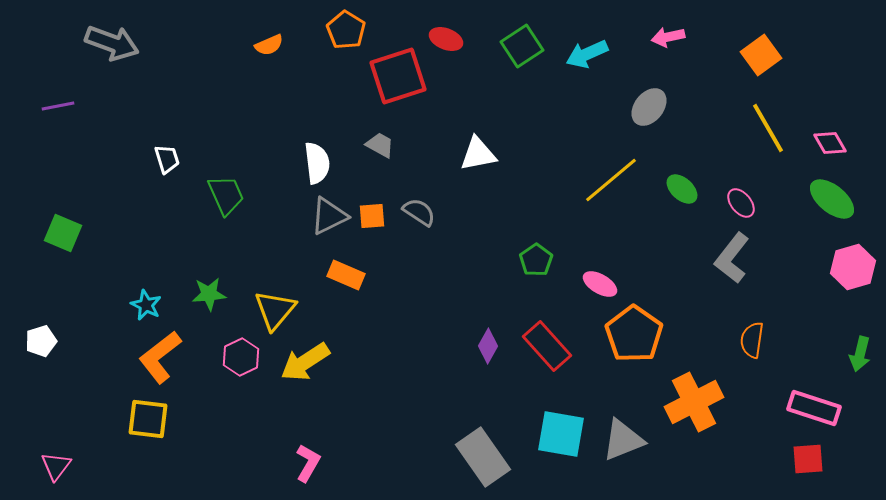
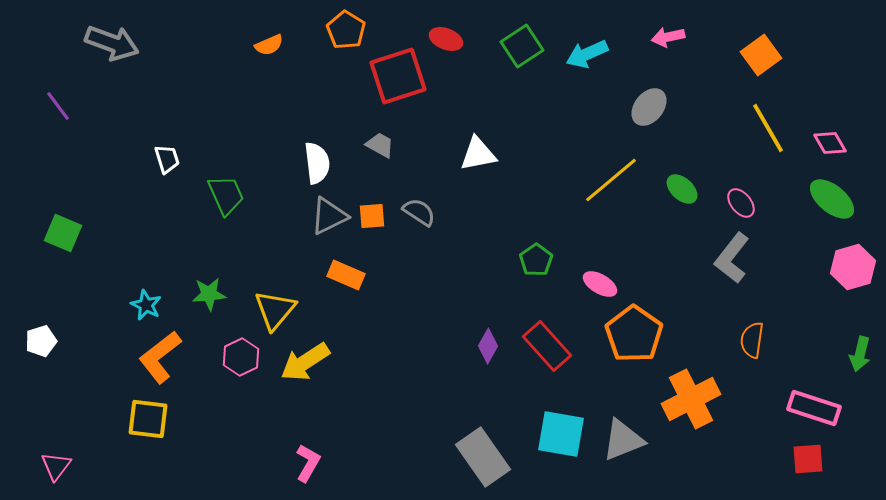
purple line at (58, 106): rotated 64 degrees clockwise
orange cross at (694, 402): moved 3 px left, 3 px up
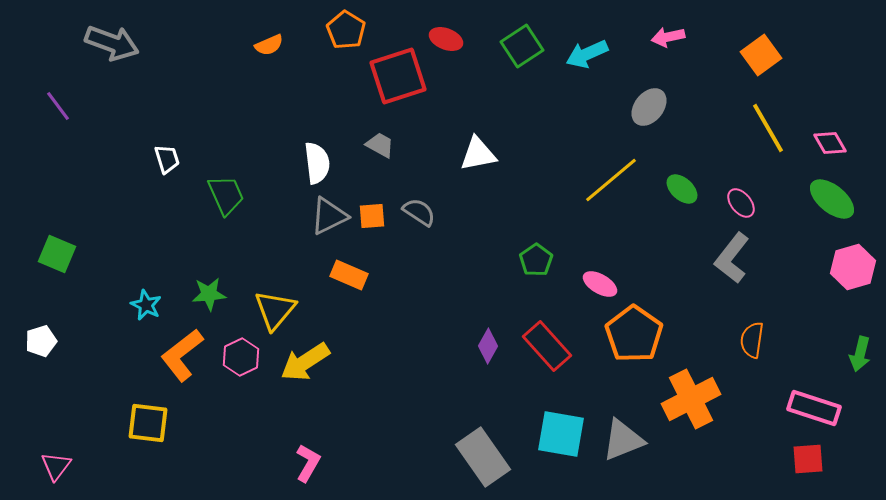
green square at (63, 233): moved 6 px left, 21 px down
orange rectangle at (346, 275): moved 3 px right
orange L-shape at (160, 357): moved 22 px right, 2 px up
yellow square at (148, 419): moved 4 px down
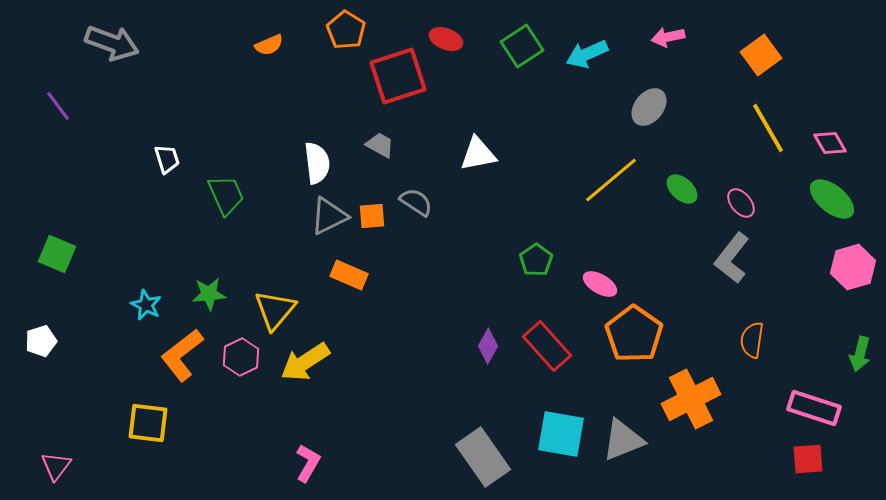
gray semicircle at (419, 212): moved 3 px left, 10 px up
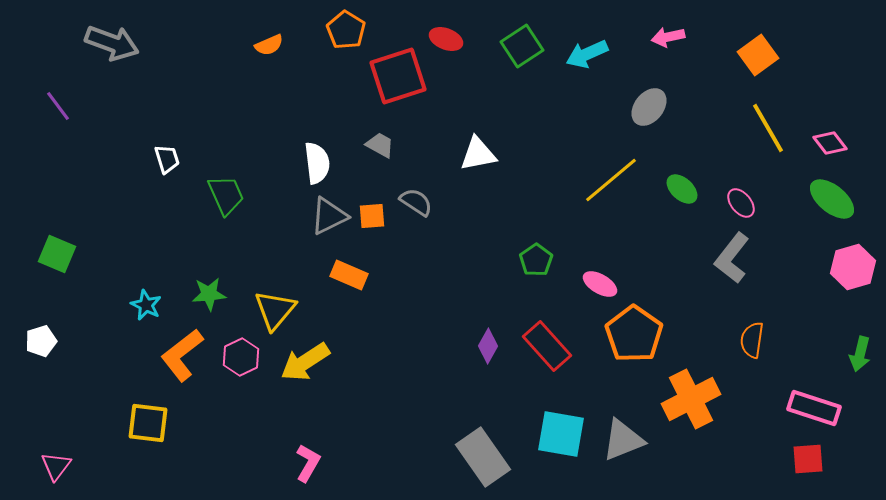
orange square at (761, 55): moved 3 px left
pink diamond at (830, 143): rotated 8 degrees counterclockwise
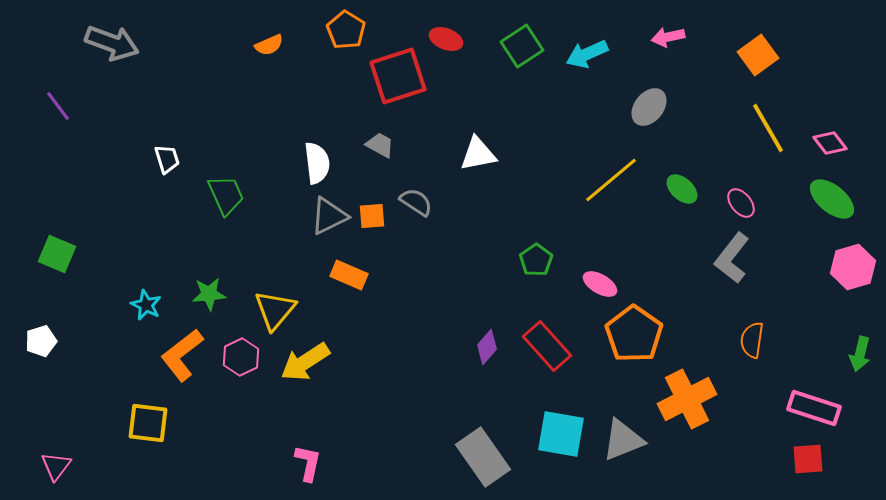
purple diamond at (488, 346): moved 1 px left, 1 px down; rotated 12 degrees clockwise
orange cross at (691, 399): moved 4 px left
pink L-shape at (308, 463): rotated 18 degrees counterclockwise
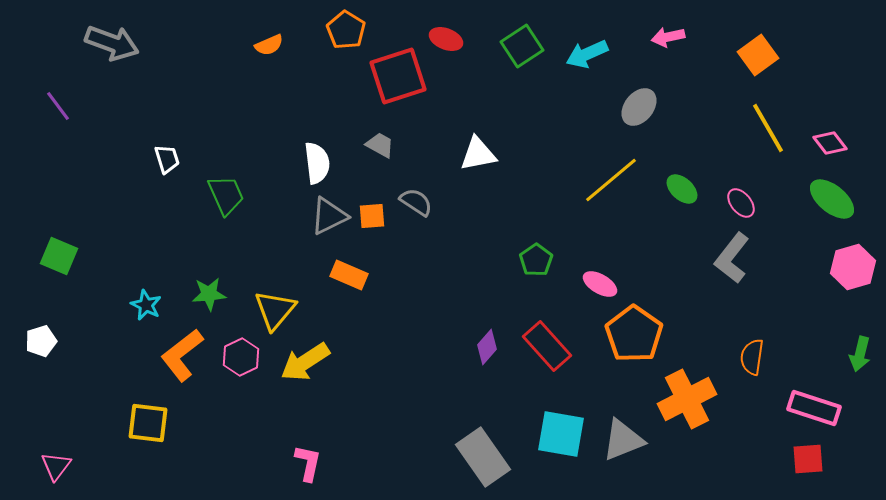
gray ellipse at (649, 107): moved 10 px left
green square at (57, 254): moved 2 px right, 2 px down
orange semicircle at (752, 340): moved 17 px down
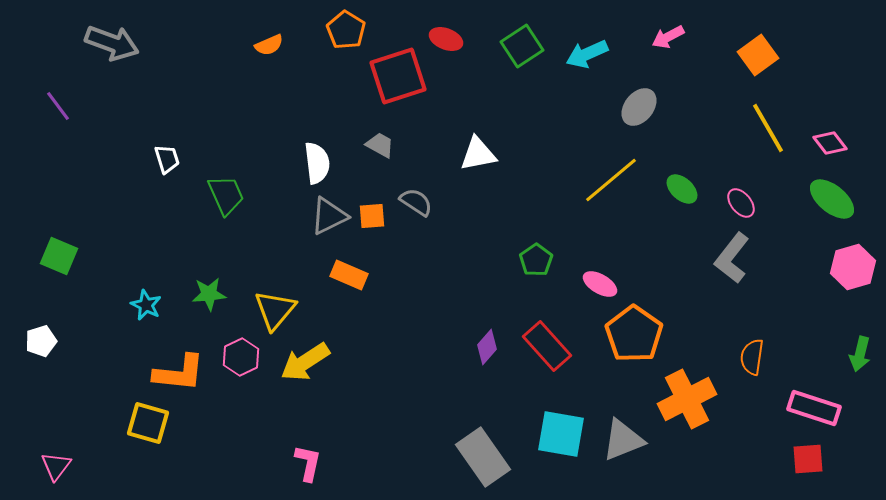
pink arrow at (668, 37): rotated 16 degrees counterclockwise
orange L-shape at (182, 355): moved 3 px left, 18 px down; rotated 136 degrees counterclockwise
yellow square at (148, 423): rotated 9 degrees clockwise
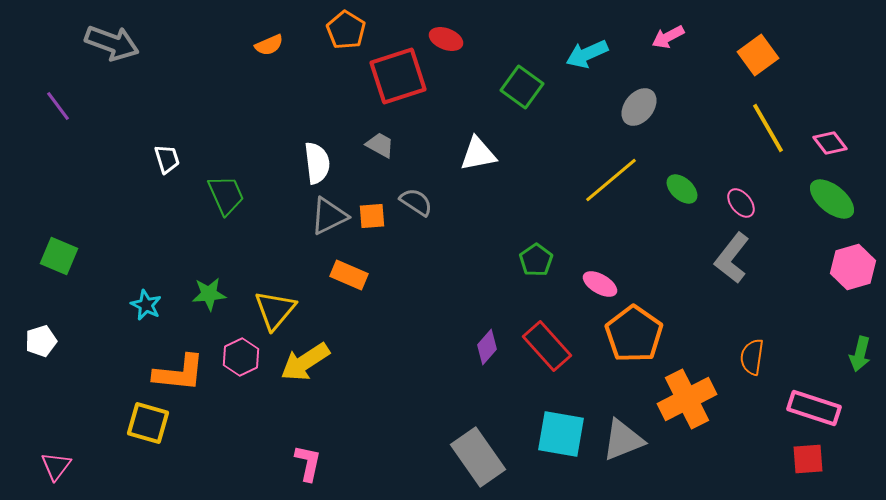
green square at (522, 46): moved 41 px down; rotated 21 degrees counterclockwise
gray rectangle at (483, 457): moved 5 px left
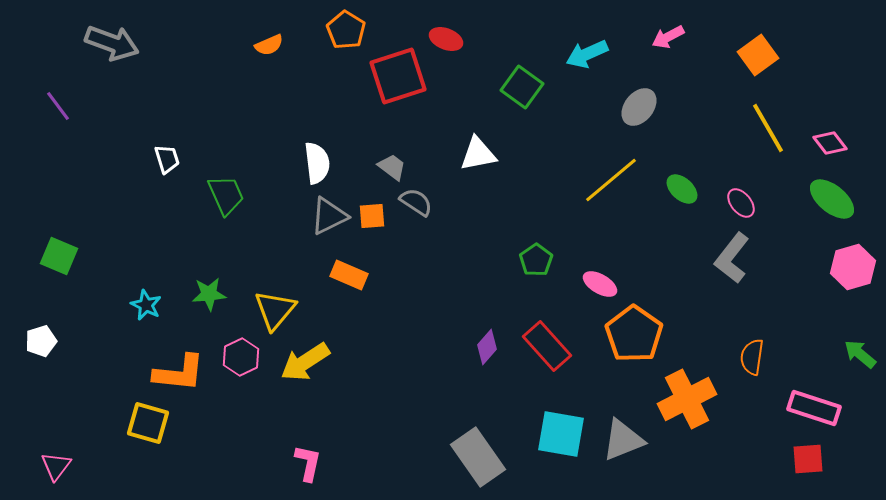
gray trapezoid at (380, 145): moved 12 px right, 22 px down; rotated 8 degrees clockwise
green arrow at (860, 354): rotated 116 degrees clockwise
